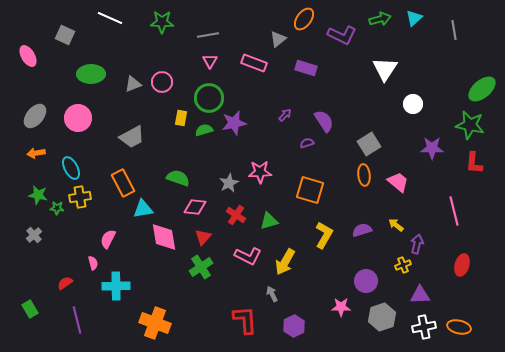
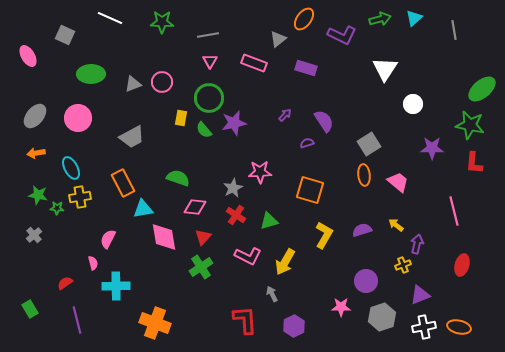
green semicircle at (204, 130): rotated 114 degrees counterclockwise
gray star at (229, 183): moved 4 px right, 5 px down
purple triangle at (420, 295): rotated 20 degrees counterclockwise
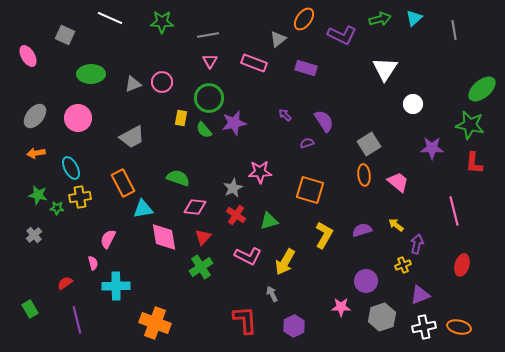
purple arrow at (285, 115): rotated 88 degrees counterclockwise
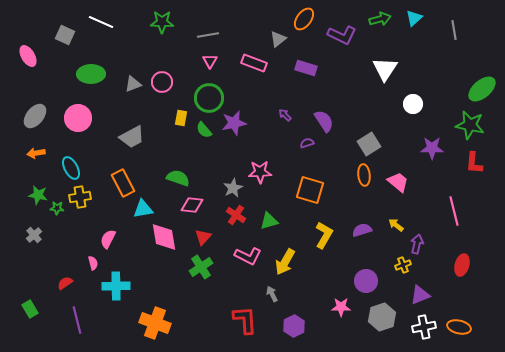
white line at (110, 18): moved 9 px left, 4 px down
pink diamond at (195, 207): moved 3 px left, 2 px up
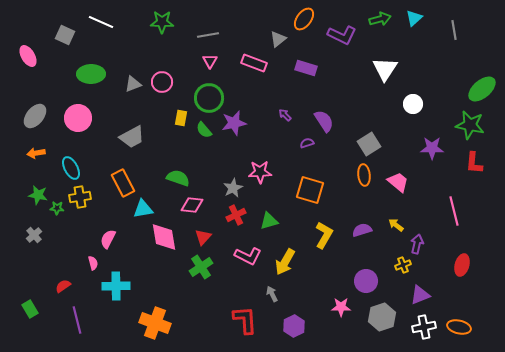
red cross at (236, 215): rotated 30 degrees clockwise
red semicircle at (65, 283): moved 2 px left, 3 px down
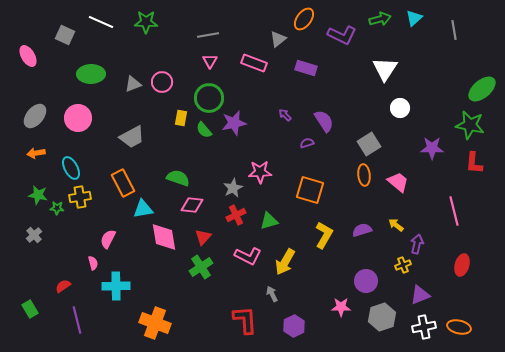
green star at (162, 22): moved 16 px left
white circle at (413, 104): moved 13 px left, 4 px down
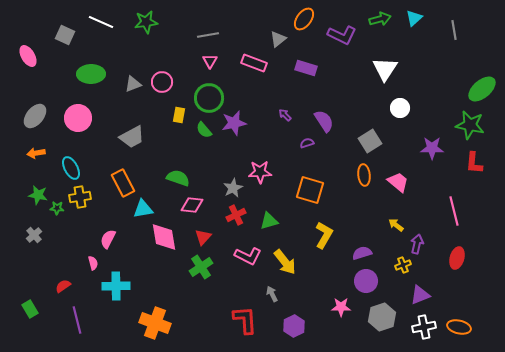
green star at (146, 22): rotated 10 degrees counterclockwise
yellow rectangle at (181, 118): moved 2 px left, 3 px up
gray square at (369, 144): moved 1 px right, 3 px up
purple semicircle at (362, 230): moved 23 px down
yellow arrow at (285, 262): rotated 68 degrees counterclockwise
red ellipse at (462, 265): moved 5 px left, 7 px up
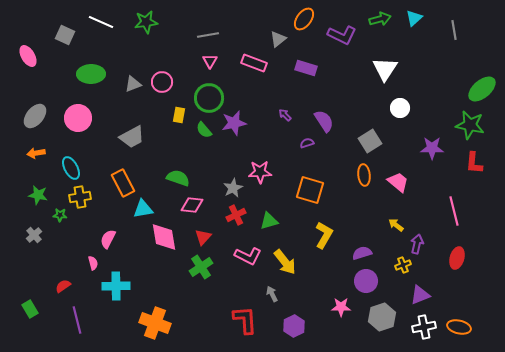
green star at (57, 208): moved 3 px right, 7 px down
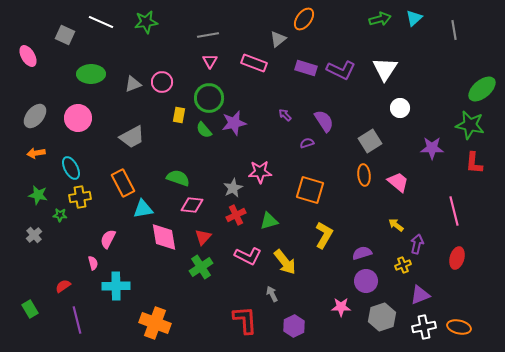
purple L-shape at (342, 35): moved 1 px left, 35 px down
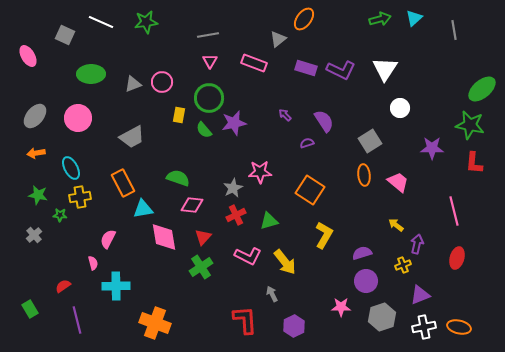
orange square at (310, 190): rotated 16 degrees clockwise
